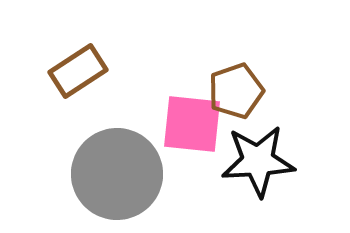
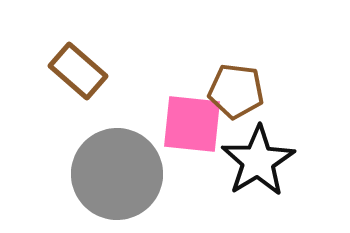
brown rectangle: rotated 74 degrees clockwise
brown pentagon: rotated 26 degrees clockwise
black star: rotated 28 degrees counterclockwise
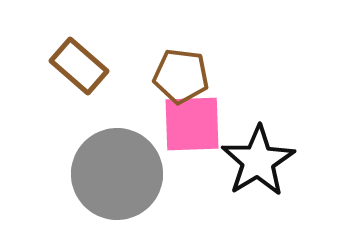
brown rectangle: moved 1 px right, 5 px up
brown pentagon: moved 55 px left, 15 px up
pink square: rotated 8 degrees counterclockwise
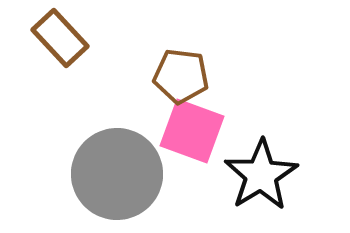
brown rectangle: moved 19 px left, 28 px up; rotated 6 degrees clockwise
pink square: moved 7 px down; rotated 22 degrees clockwise
black star: moved 3 px right, 14 px down
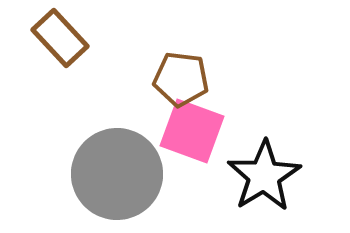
brown pentagon: moved 3 px down
black star: moved 3 px right, 1 px down
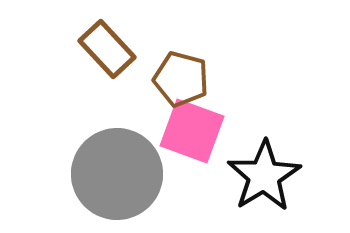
brown rectangle: moved 47 px right, 11 px down
brown pentagon: rotated 8 degrees clockwise
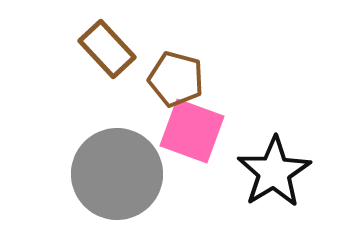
brown pentagon: moved 5 px left
black star: moved 10 px right, 4 px up
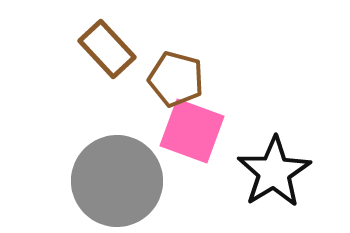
gray circle: moved 7 px down
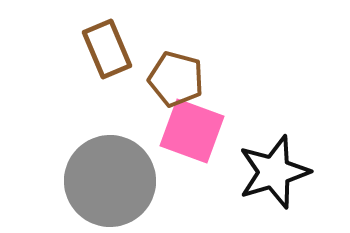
brown rectangle: rotated 20 degrees clockwise
black star: rotated 14 degrees clockwise
gray circle: moved 7 px left
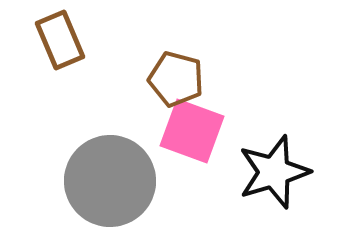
brown rectangle: moved 47 px left, 9 px up
